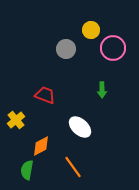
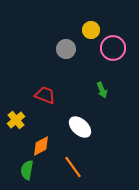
green arrow: rotated 21 degrees counterclockwise
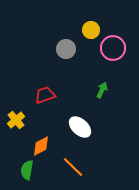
green arrow: rotated 133 degrees counterclockwise
red trapezoid: rotated 40 degrees counterclockwise
orange line: rotated 10 degrees counterclockwise
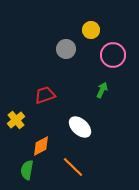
pink circle: moved 7 px down
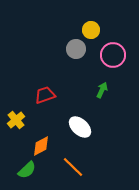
gray circle: moved 10 px right
green semicircle: rotated 144 degrees counterclockwise
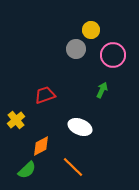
white ellipse: rotated 20 degrees counterclockwise
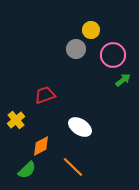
green arrow: moved 21 px right, 10 px up; rotated 28 degrees clockwise
white ellipse: rotated 10 degrees clockwise
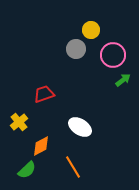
red trapezoid: moved 1 px left, 1 px up
yellow cross: moved 3 px right, 2 px down
orange line: rotated 15 degrees clockwise
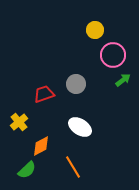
yellow circle: moved 4 px right
gray circle: moved 35 px down
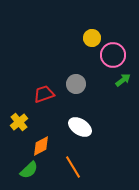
yellow circle: moved 3 px left, 8 px down
green semicircle: moved 2 px right
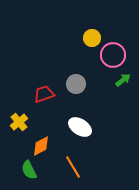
green semicircle: rotated 108 degrees clockwise
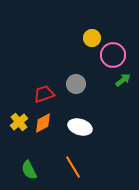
white ellipse: rotated 15 degrees counterclockwise
orange diamond: moved 2 px right, 23 px up
